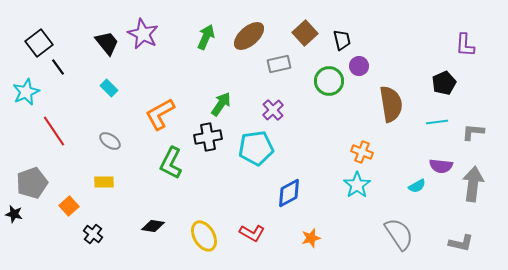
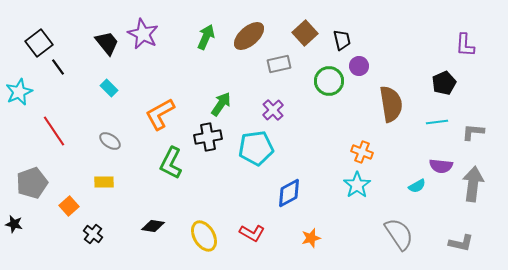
cyan star at (26, 92): moved 7 px left
black star at (14, 214): moved 10 px down
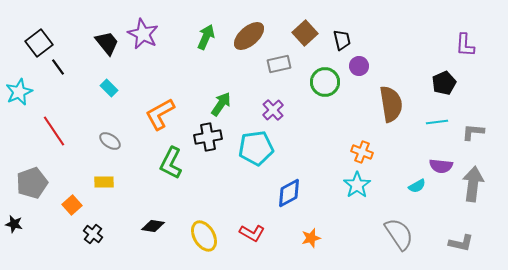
green circle at (329, 81): moved 4 px left, 1 px down
orange square at (69, 206): moved 3 px right, 1 px up
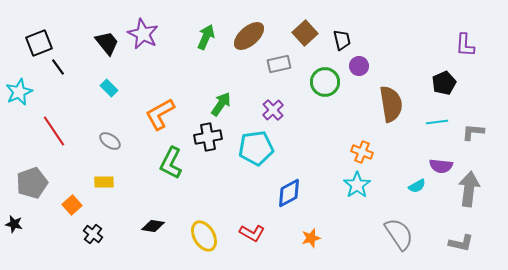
black square at (39, 43): rotated 16 degrees clockwise
gray arrow at (473, 184): moved 4 px left, 5 px down
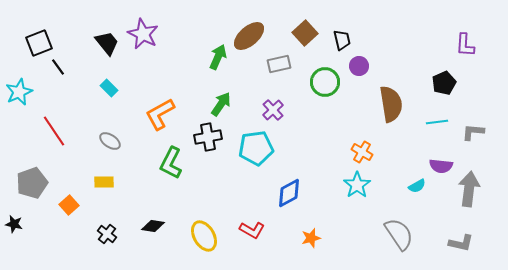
green arrow at (206, 37): moved 12 px right, 20 px down
orange cross at (362, 152): rotated 10 degrees clockwise
orange square at (72, 205): moved 3 px left
red L-shape at (252, 233): moved 3 px up
black cross at (93, 234): moved 14 px right
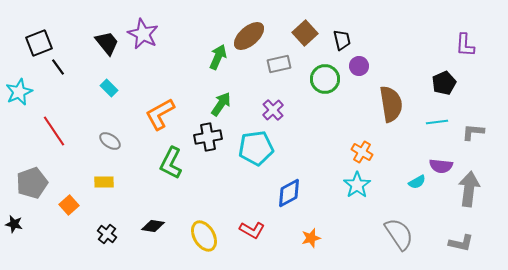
green circle at (325, 82): moved 3 px up
cyan semicircle at (417, 186): moved 4 px up
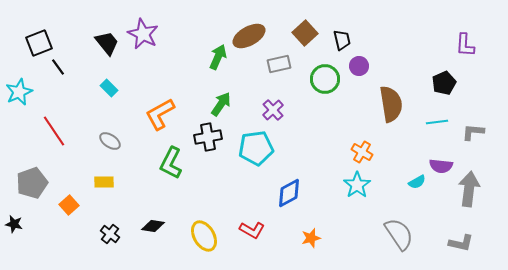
brown ellipse at (249, 36): rotated 12 degrees clockwise
black cross at (107, 234): moved 3 px right
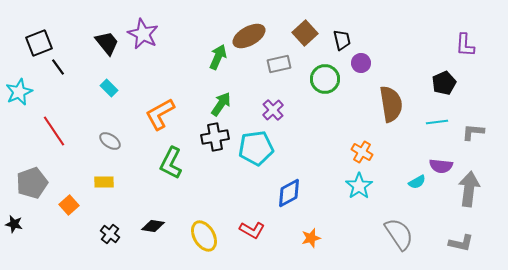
purple circle at (359, 66): moved 2 px right, 3 px up
black cross at (208, 137): moved 7 px right
cyan star at (357, 185): moved 2 px right, 1 px down
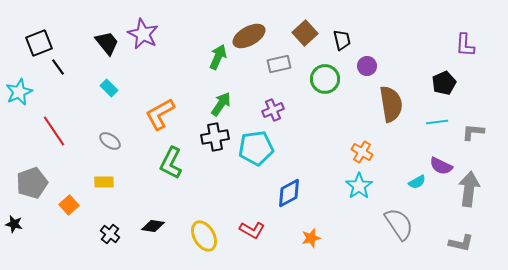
purple circle at (361, 63): moved 6 px right, 3 px down
purple cross at (273, 110): rotated 20 degrees clockwise
purple semicircle at (441, 166): rotated 20 degrees clockwise
gray semicircle at (399, 234): moved 10 px up
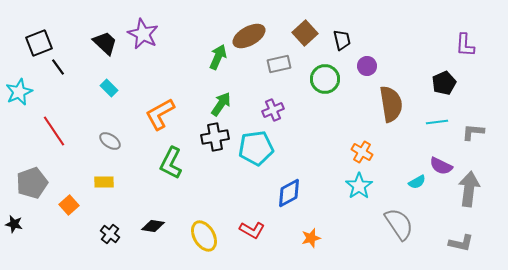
black trapezoid at (107, 43): moved 2 px left; rotated 8 degrees counterclockwise
